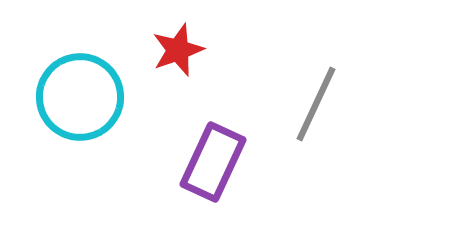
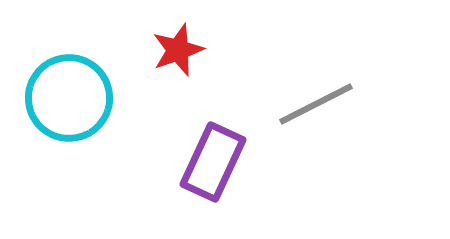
cyan circle: moved 11 px left, 1 px down
gray line: rotated 38 degrees clockwise
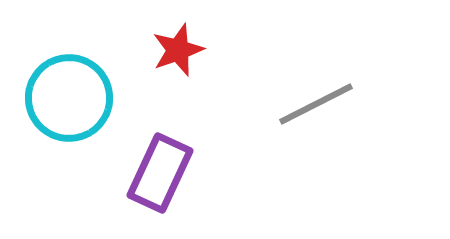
purple rectangle: moved 53 px left, 11 px down
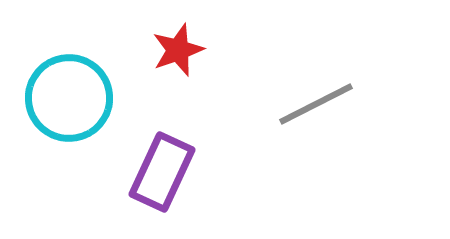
purple rectangle: moved 2 px right, 1 px up
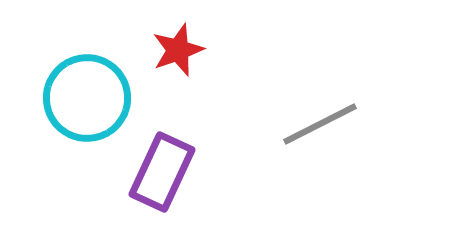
cyan circle: moved 18 px right
gray line: moved 4 px right, 20 px down
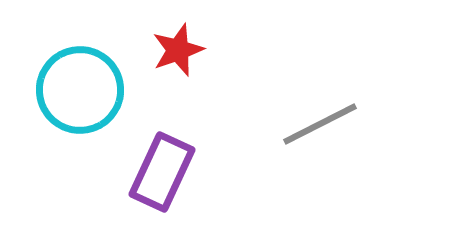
cyan circle: moved 7 px left, 8 px up
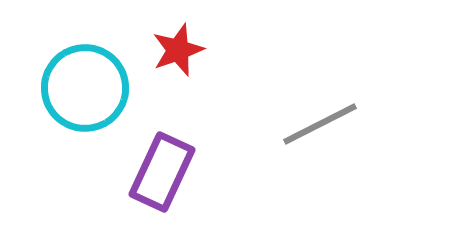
cyan circle: moved 5 px right, 2 px up
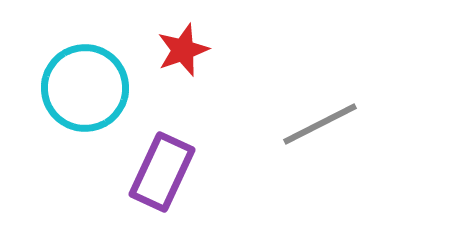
red star: moved 5 px right
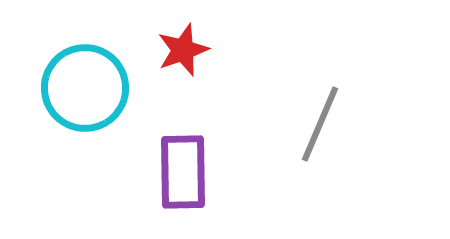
gray line: rotated 40 degrees counterclockwise
purple rectangle: moved 21 px right; rotated 26 degrees counterclockwise
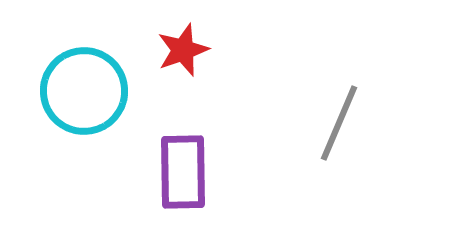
cyan circle: moved 1 px left, 3 px down
gray line: moved 19 px right, 1 px up
